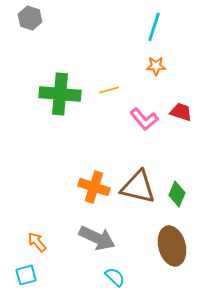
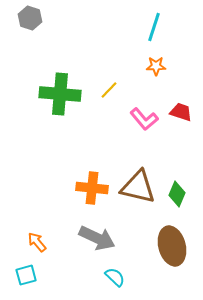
yellow line: rotated 30 degrees counterclockwise
orange cross: moved 2 px left, 1 px down; rotated 12 degrees counterclockwise
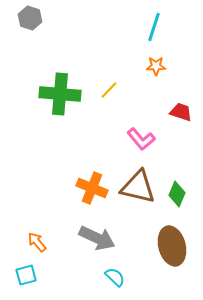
pink L-shape: moved 3 px left, 20 px down
orange cross: rotated 16 degrees clockwise
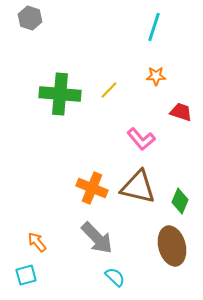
orange star: moved 10 px down
green diamond: moved 3 px right, 7 px down
gray arrow: rotated 21 degrees clockwise
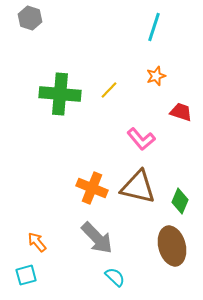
orange star: rotated 18 degrees counterclockwise
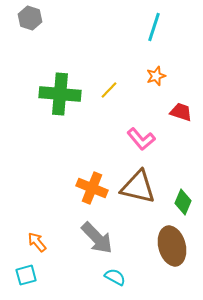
green diamond: moved 3 px right, 1 px down
cyan semicircle: rotated 15 degrees counterclockwise
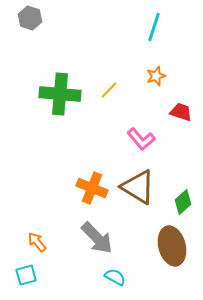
brown triangle: rotated 18 degrees clockwise
green diamond: rotated 25 degrees clockwise
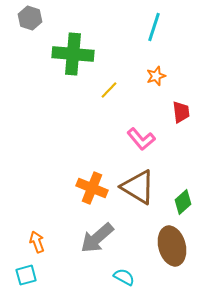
green cross: moved 13 px right, 40 px up
red trapezoid: rotated 65 degrees clockwise
gray arrow: rotated 93 degrees clockwise
orange arrow: rotated 20 degrees clockwise
cyan semicircle: moved 9 px right
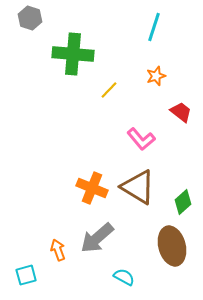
red trapezoid: rotated 45 degrees counterclockwise
orange arrow: moved 21 px right, 8 px down
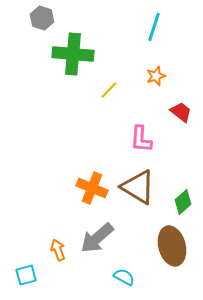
gray hexagon: moved 12 px right
pink L-shape: rotated 44 degrees clockwise
